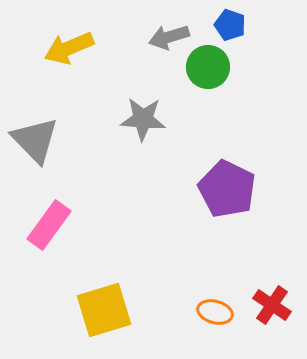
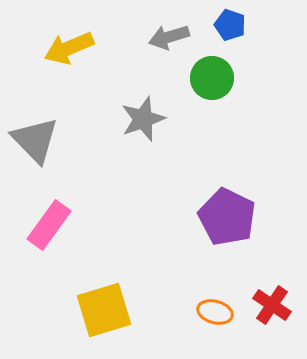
green circle: moved 4 px right, 11 px down
gray star: rotated 24 degrees counterclockwise
purple pentagon: moved 28 px down
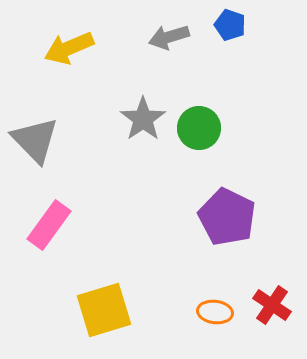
green circle: moved 13 px left, 50 px down
gray star: rotated 15 degrees counterclockwise
orange ellipse: rotated 8 degrees counterclockwise
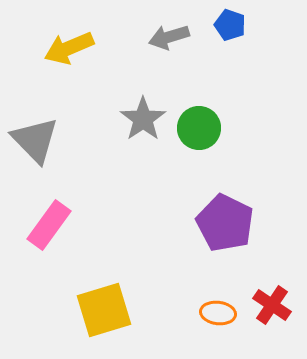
purple pentagon: moved 2 px left, 6 px down
orange ellipse: moved 3 px right, 1 px down
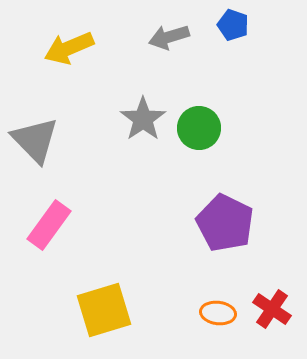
blue pentagon: moved 3 px right
red cross: moved 4 px down
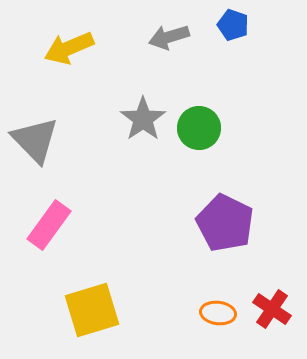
yellow square: moved 12 px left
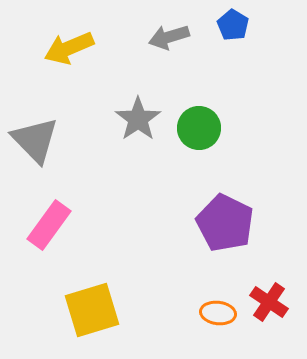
blue pentagon: rotated 12 degrees clockwise
gray star: moved 5 px left
red cross: moved 3 px left, 7 px up
